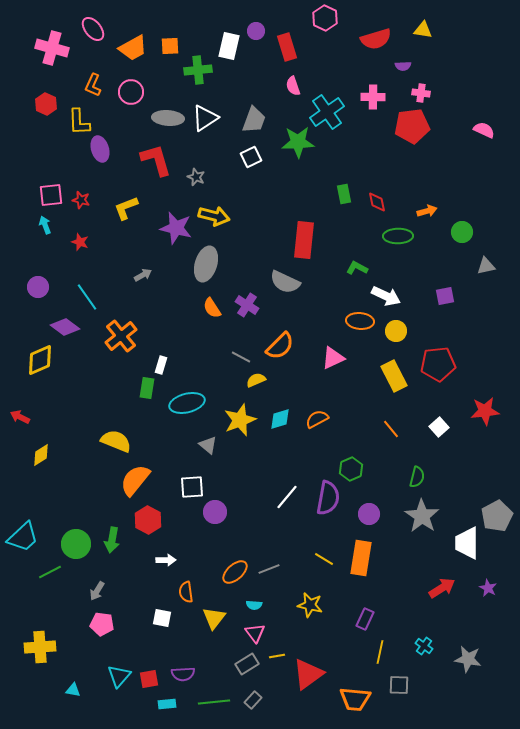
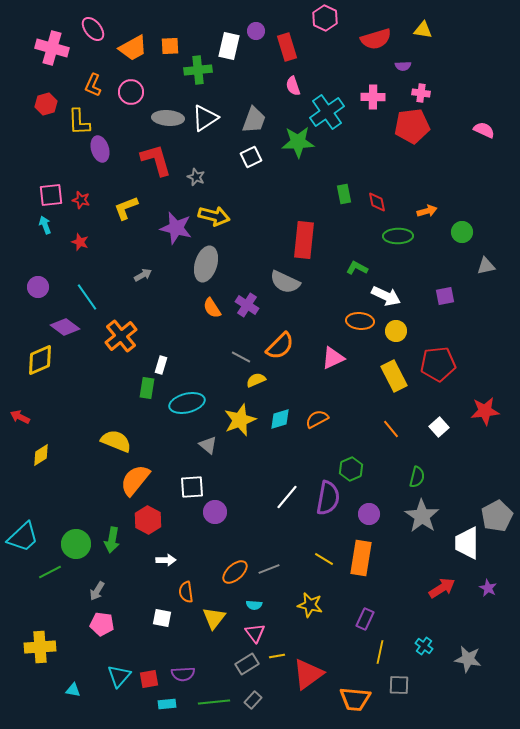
red hexagon at (46, 104): rotated 20 degrees clockwise
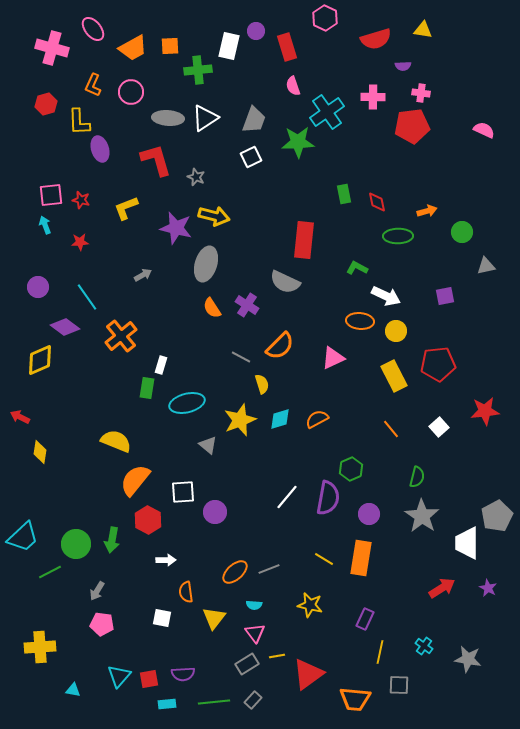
red star at (80, 242): rotated 24 degrees counterclockwise
yellow semicircle at (256, 380): moved 6 px right, 4 px down; rotated 96 degrees clockwise
yellow diamond at (41, 455): moved 1 px left, 3 px up; rotated 50 degrees counterclockwise
white square at (192, 487): moved 9 px left, 5 px down
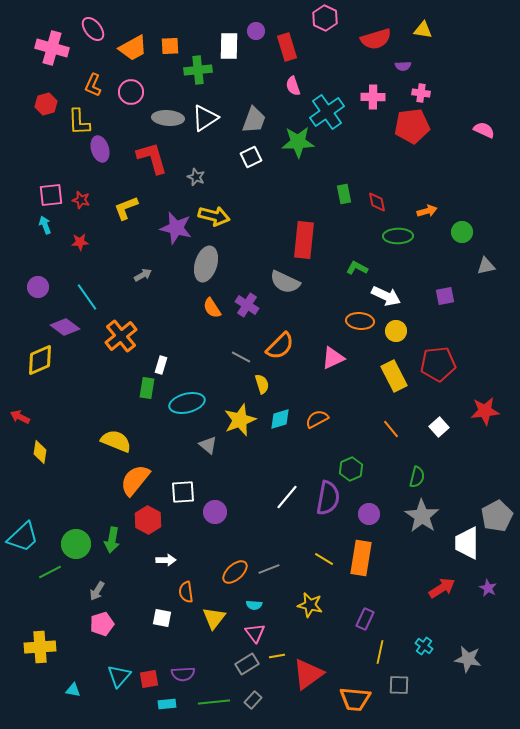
white rectangle at (229, 46): rotated 12 degrees counterclockwise
red L-shape at (156, 160): moved 4 px left, 2 px up
pink pentagon at (102, 624): rotated 25 degrees counterclockwise
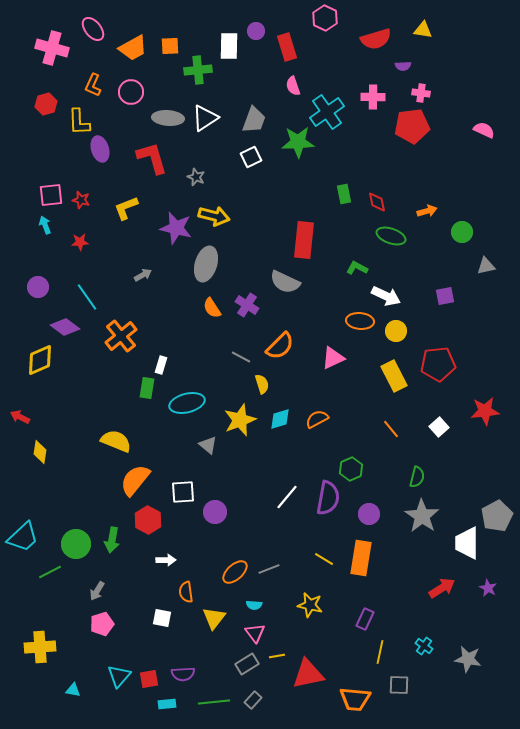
green ellipse at (398, 236): moved 7 px left; rotated 20 degrees clockwise
red triangle at (308, 674): rotated 24 degrees clockwise
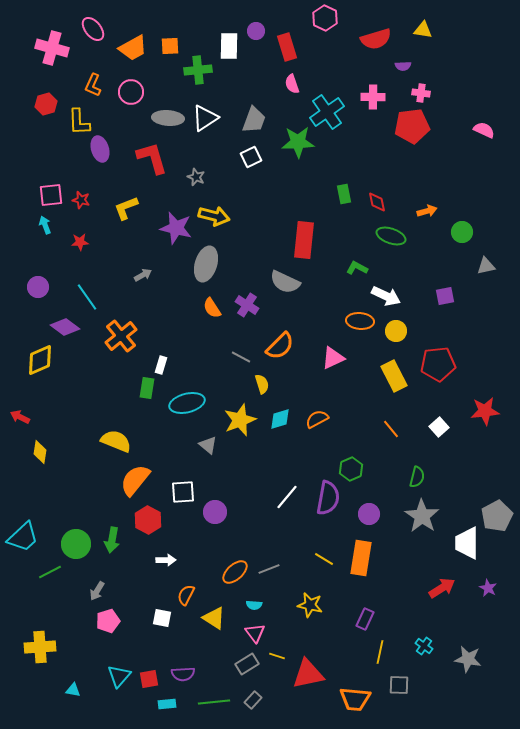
pink semicircle at (293, 86): moved 1 px left, 2 px up
orange semicircle at (186, 592): moved 3 px down; rotated 35 degrees clockwise
yellow triangle at (214, 618): rotated 35 degrees counterclockwise
pink pentagon at (102, 624): moved 6 px right, 3 px up
yellow line at (277, 656): rotated 28 degrees clockwise
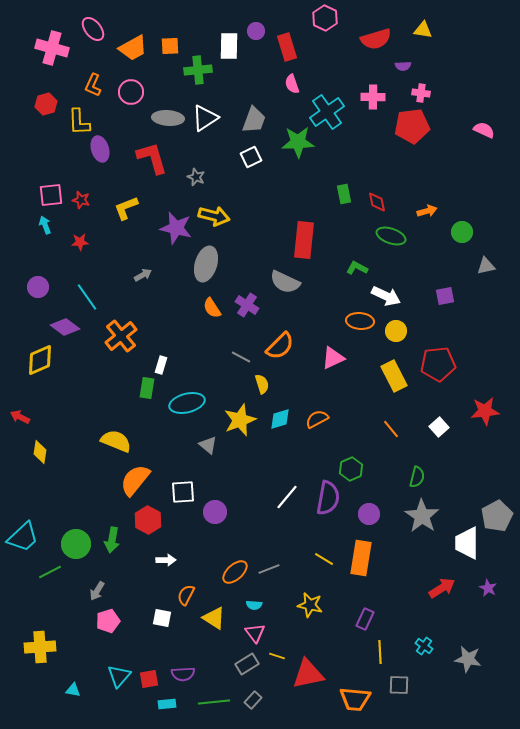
yellow line at (380, 652): rotated 15 degrees counterclockwise
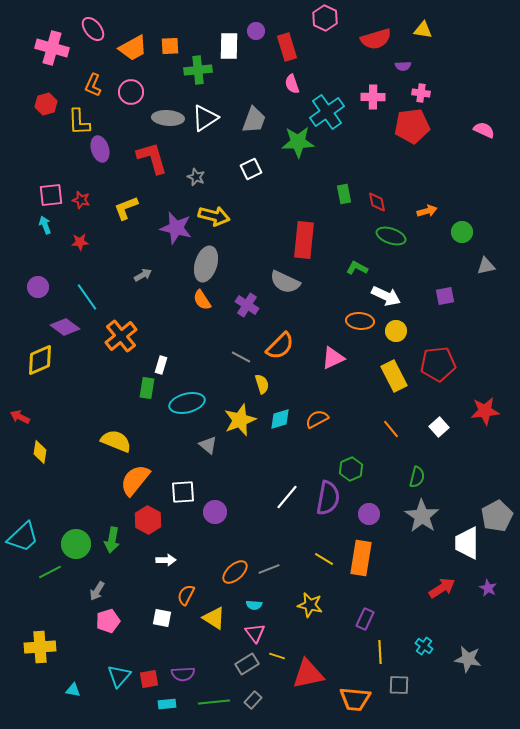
white square at (251, 157): moved 12 px down
orange semicircle at (212, 308): moved 10 px left, 8 px up
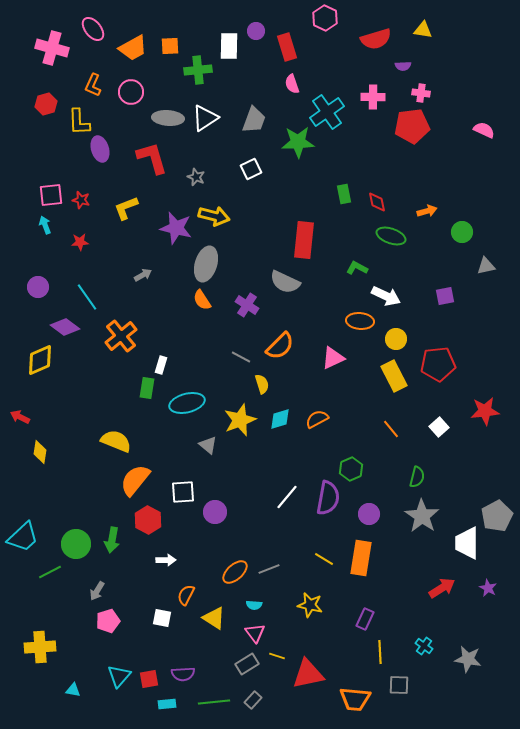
yellow circle at (396, 331): moved 8 px down
